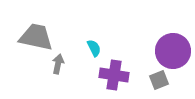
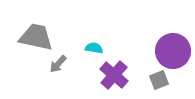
cyan semicircle: rotated 54 degrees counterclockwise
gray arrow: rotated 150 degrees counterclockwise
purple cross: rotated 32 degrees clockwise
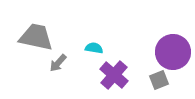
purple circle: moved 1 px down
gray arrow: moved 1 px up
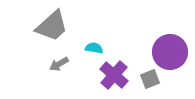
gray trapezoid: moved 16 px right, 11 px up; rotated 126 degrees clockwise
purple circle: moved 3 px left
gray arrow: moved 1 px right, 1 px down; rotated 18 degrees clockwise
gray square: moved 9 px left, 1 px up
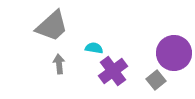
purple circle: moved 4 px right, 1 px down
gray arrow: rotated 114 degrees clockwise
purple cross: moved 1 px left, 4 px up; rotated 12 degrees clockwise
gray square: moved 6 px right, 1 px down; rotated 18 degrees counterclockwise
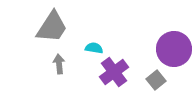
gray trapezoid: moved 1 px down; rotated 15 degrees counterclockwise
purple circle: moved 4 px up
purple cross: moved 1 px right, 1 px down
